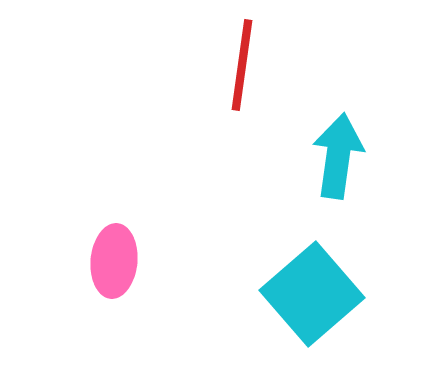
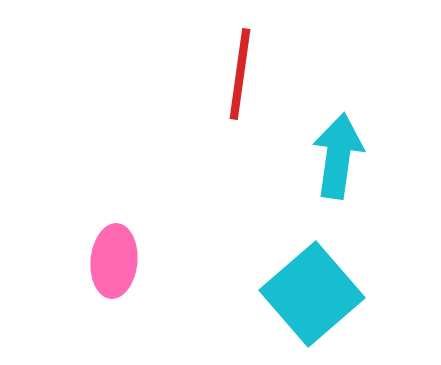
red line: moved 2 px left, 9 px down
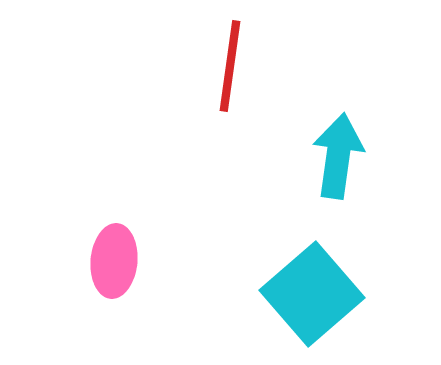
red line: moved 10 px left, 8 px up
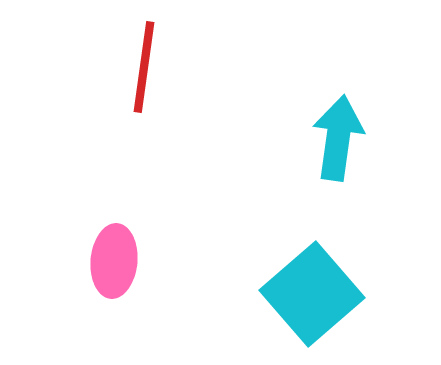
red line: moved 86 px left, 1 px down
cyan arrow: moved 18 px up
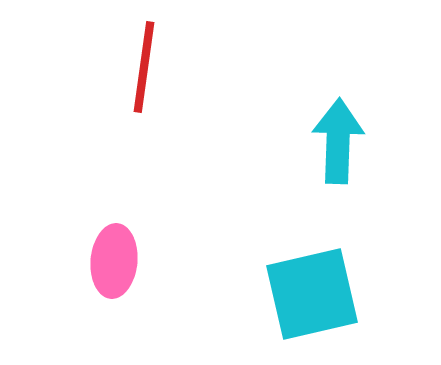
cyan arrow: moved 3 px down; rotated 6 degrees counterclockwise
cyan square: rotated 28 degrees clockwise
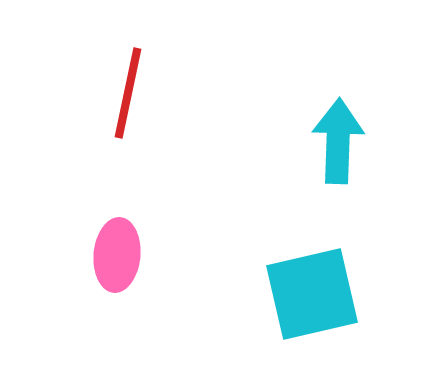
red line: moved 16 px left, 26 px down; rotated 4 degrees clockwise
pink ellipse: moved 3 px right, 6 px up
